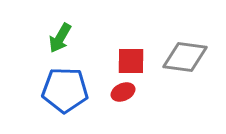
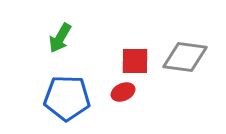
red square: moved 4 px right
blue pentagon: moved 2 px right, 8 px down
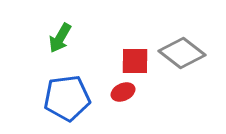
gray diamond: moved 3 px left, 4 px up; rotated 30 degrees clockwise
blue pentagon: rotated 9 degrees counterclockwise
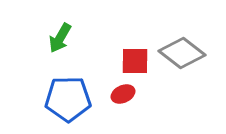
red ellipse: moved 2 px down
blue pentagon: moved 1 px right, 1 px down; rotated 6 degrees clockwise
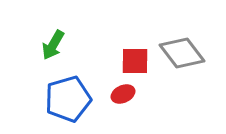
green arrow: moved 7 px left, 7 px down
gray diamond: rotated 15 degrees clockwise
blue pentagon: rotated 15 degrees counterclockwise
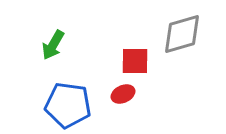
gray diamond: moved 19 px up; rotated 69 degrees counterclockwise
blue pentagon: moved 6 px down; rotated 24 degrees clockwise
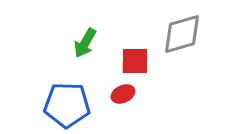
green arrow: moved 32 px right, 2 px up
blue pentagon: moved 1 px left; rotated 6 degrees counterclockwise
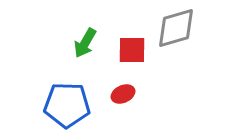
gray diamond: moved 6 px left, 6 px up
red square: moved 3 px left, 11 px up
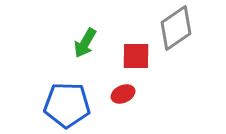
gray diamond: rotated 18 degrees counterclockwise
red square: moved 4 px right, 6 px down
